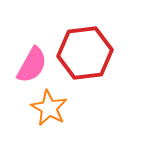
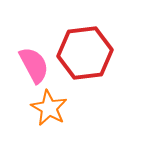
pink semicircle: moved 2 px right; rotated 57 degrees counterclockwise
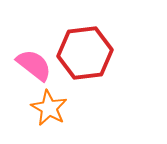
pink semicircle: rotated 24 degrees counterclockwise
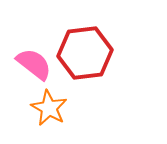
pink semicircle: moved 1 px up
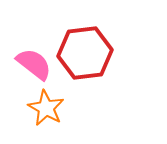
orange star: moved 3 px left
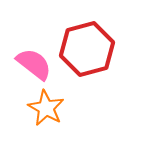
red hexagon: moved 2 px right, 4 px up; rotated 8 degrees counterclockwise
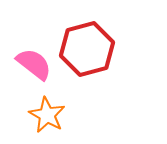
orange star: moved 1 px right, 7 px down
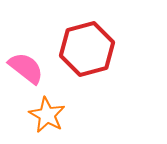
pink semicircle: moved 8 px left, 4 px down
